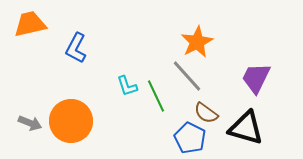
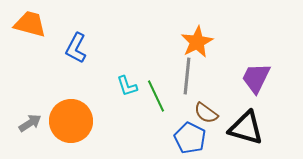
orange trapezoid: rotated 28 degrees clockwise
gray line: rotated 48 degrees clockwise
gray arrow: rotated 55 degrees counterclockwise
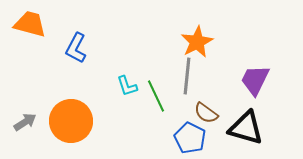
purple trapezoid: moved 1 px left, 2 px down
gray arrow: moved 5 px left, 1 px up
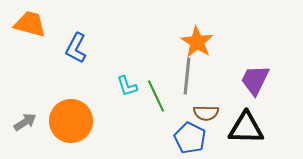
orange star: rotated 12 degrees counterclockwise
brown semicircle: rotated 35 degrees counterclockwise
black triangle: rotated 15 degrees counterclockwise
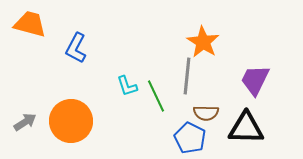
orange star: moved 6 px right
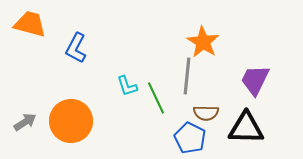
green line: moved 2 px down
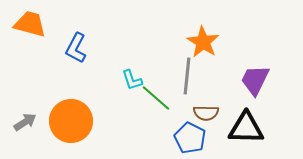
cyan L-shape: moved 5 px right, 6 px up
green line: rotated 24 degrees counterclockwise
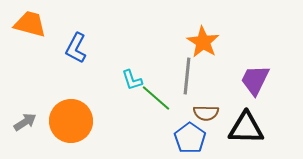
blue pentagon: rotated 8 degrees clockwise
